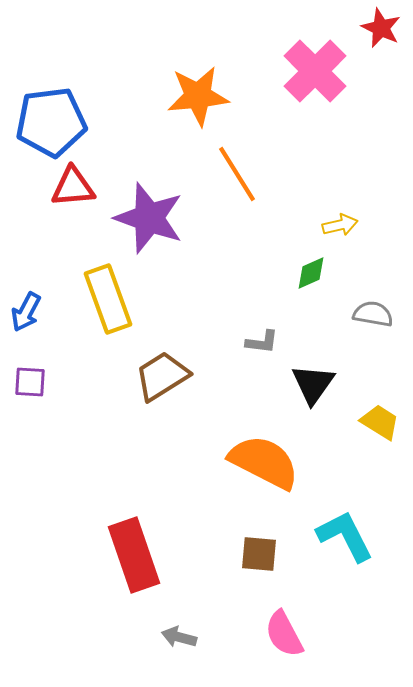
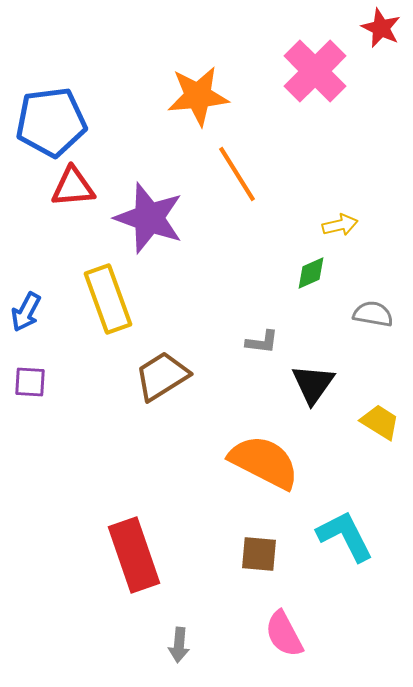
gray arrow: moved 8 px down; rotated 100 degrees counterclockwise
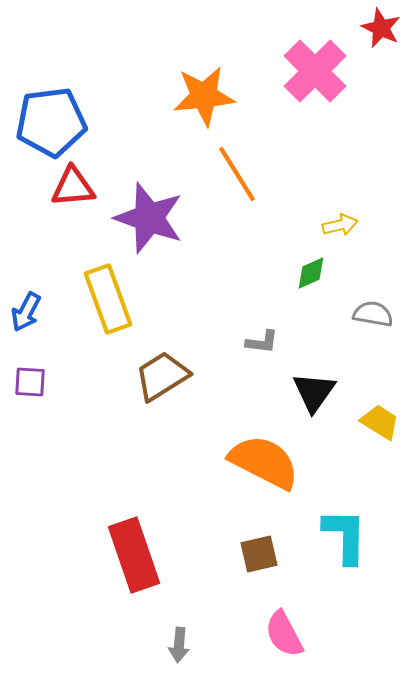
orange star: moved 6 px right
black triangle: moved 1 px right, 8 px down
cyan L-shape: rotated 28 degrees clockwise
brown square: rotated 18 degrees counterclockwise
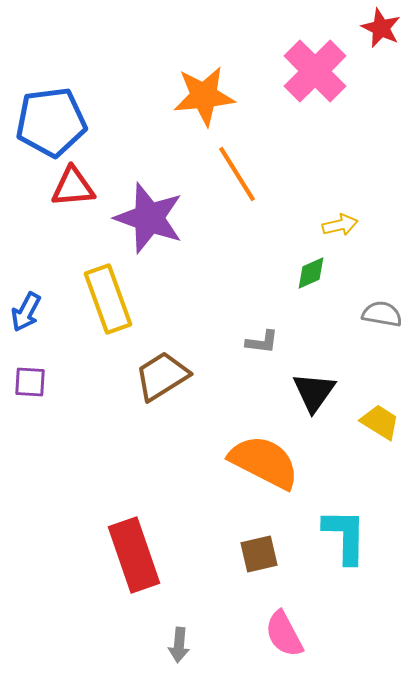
gray semicircle: moved 9 px right
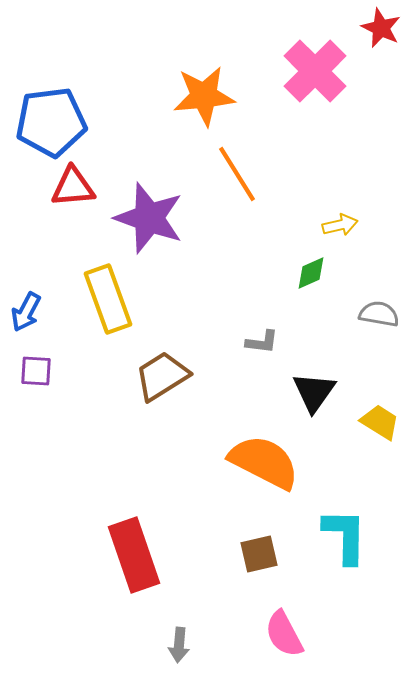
gray semicircle: moved 3 px left
purple square: moved 6 px right, 11 px up
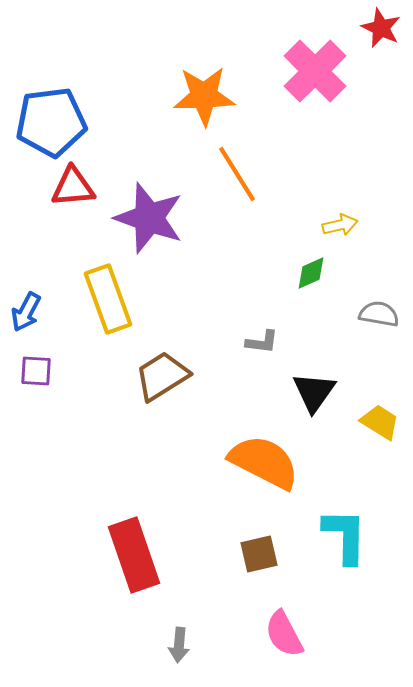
orange star: rotated 4 degrees clockwise
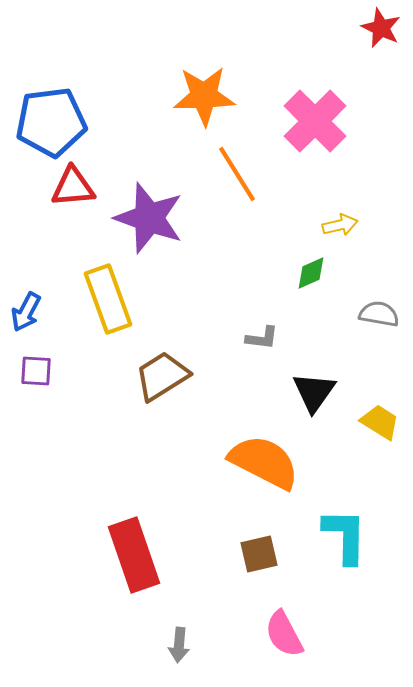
pink cross: moved 50 px down
gray L-shape: moved 4 px up
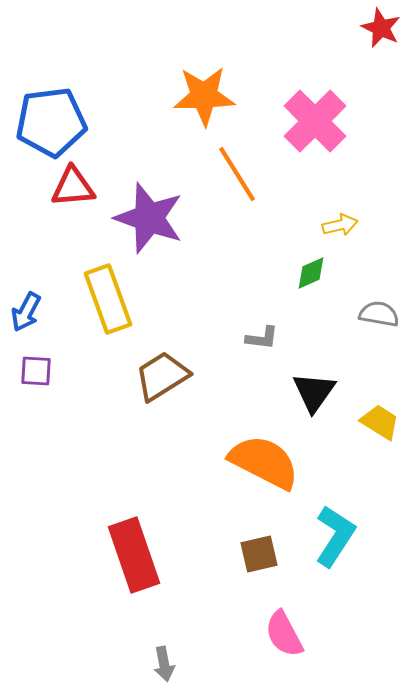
cyan L-shape: moved 10 px left; rotated 32 degrees clockwise
gray arrow: moved 15 px left, 19 px down; rotated 16 degrees counterclockwise
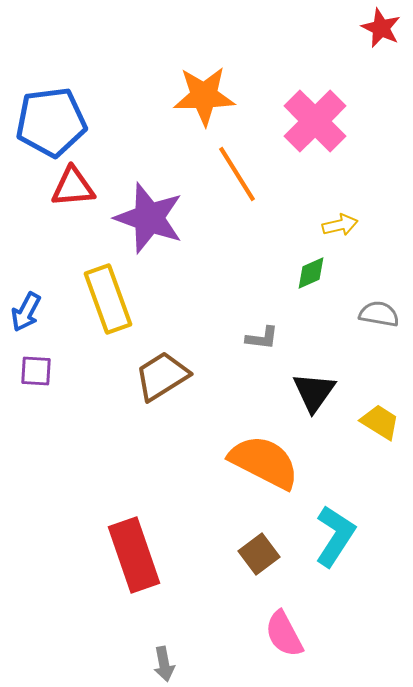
brown square: rotated 24 degrees counterclockwise
